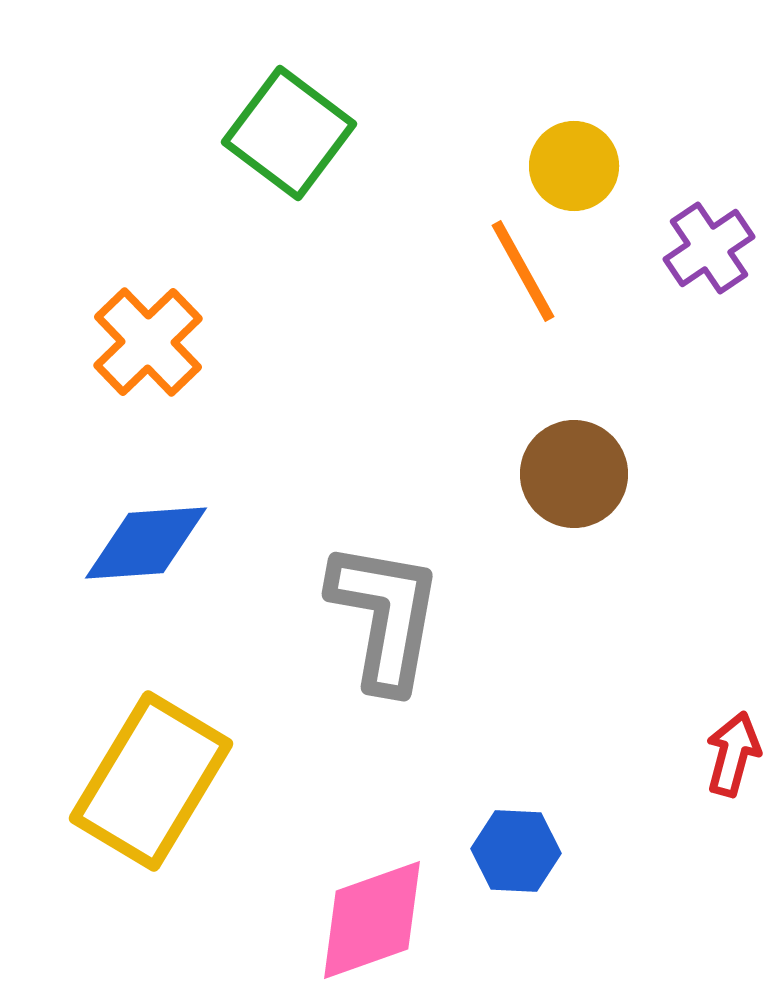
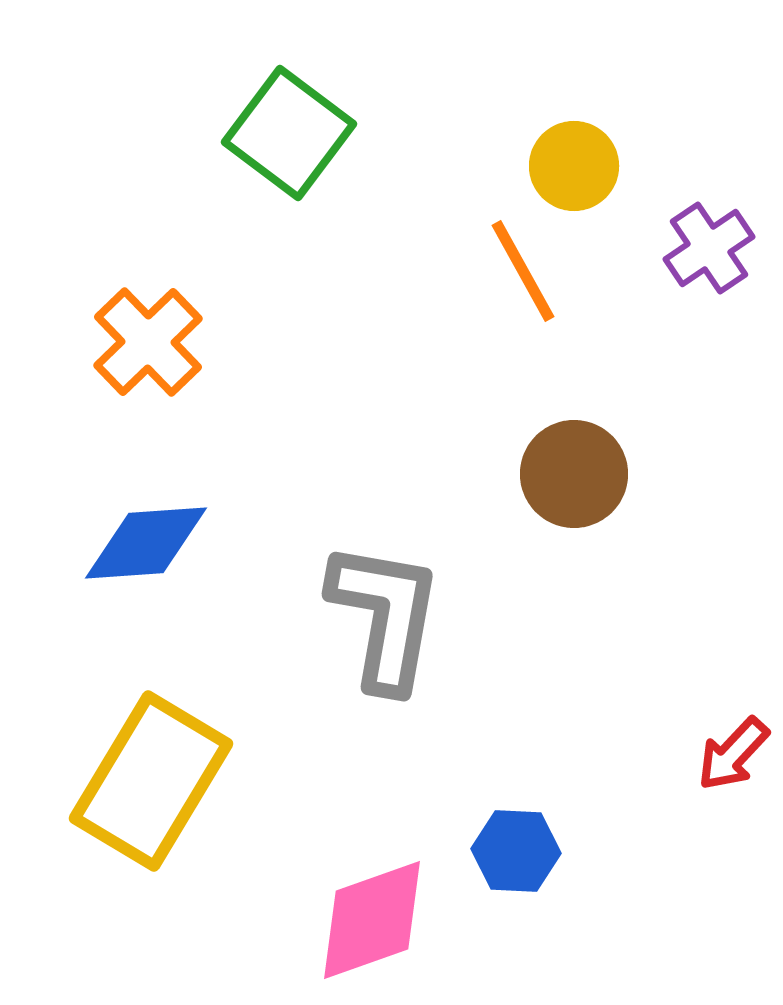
red arrow: rotated 152 degrees counterclockwise
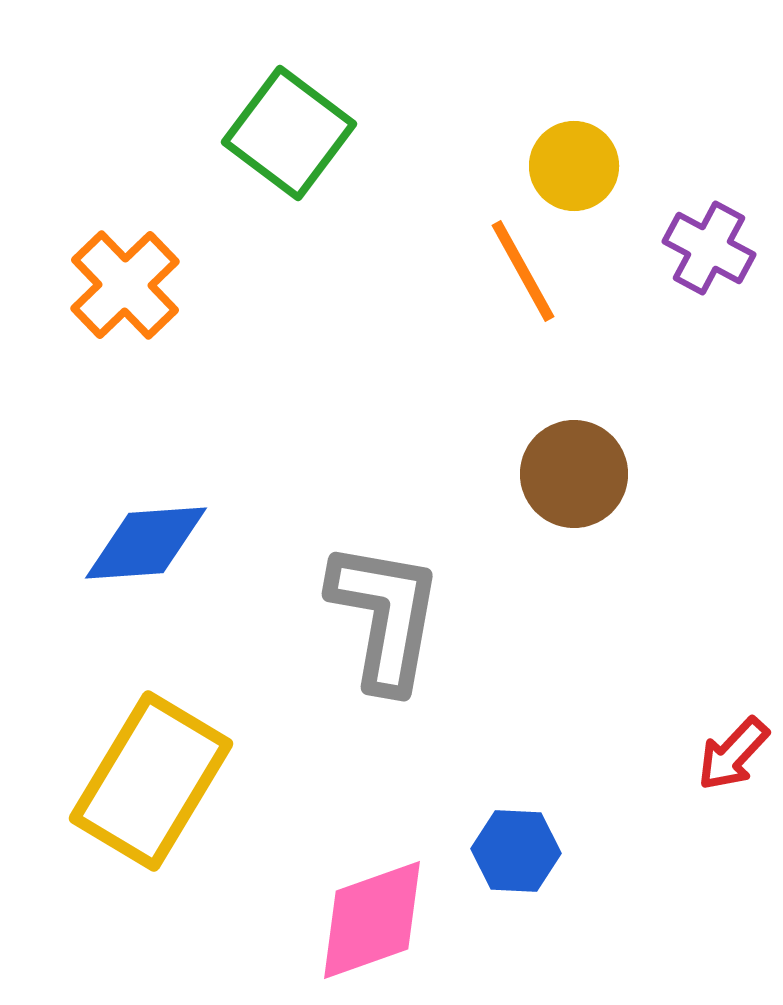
purple cross: rotated 28 degrees counterclockwise
orange cross: moved 23 px left, 57 px up
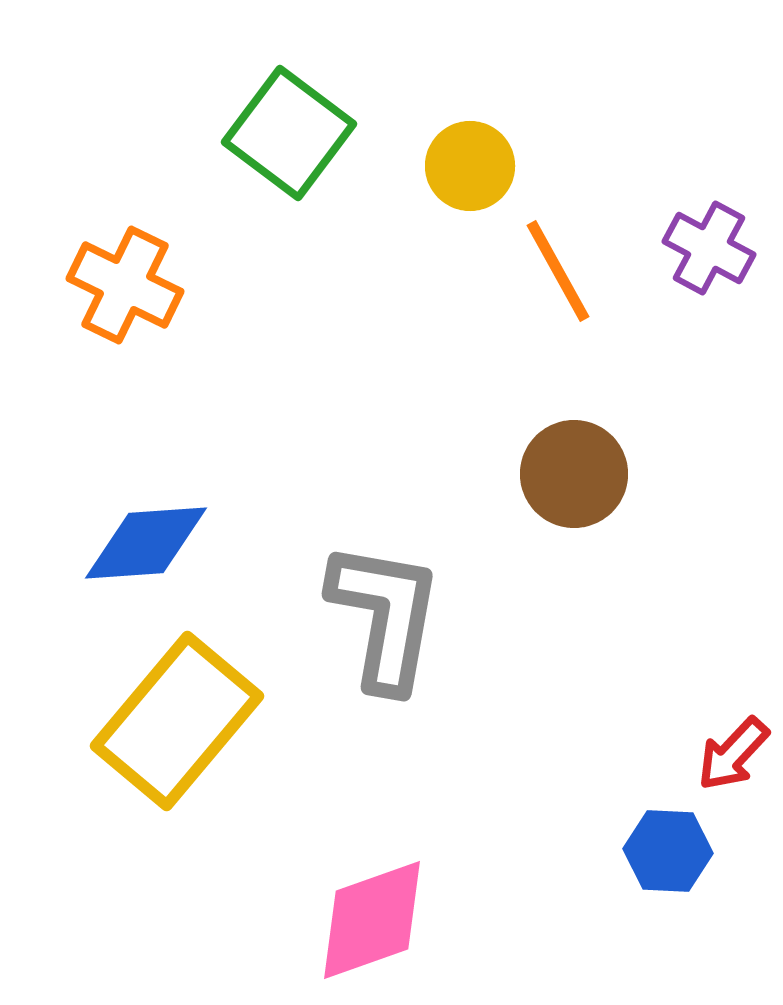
yellow circle: moved 104 px left
orange line: moved 35 px right
orange cross: rotated 20 degrees counterclockwise
yellow rectangle: moved 26 px right, 60 px up; rotated 9 degrees clockwise
blue hexagon: moved 152 px right
